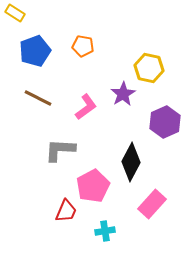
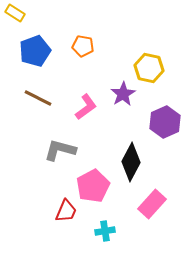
gray L-shape: rotated 12 degrees clockwise
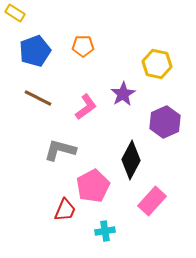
orange pentagon: rotated 10 degrees counterclockwise
yellow hexagon: moved 8 px right, 4 px up
black diamond: moved 2 px up
pink rectangle: moved 3 px up
red trapezoid: moved 1 px left, 1 px up
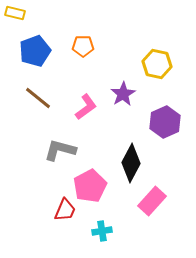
yellow rectangle: rotated 18 degrees counterclockwise
brown line: rotated 12 degrees clockwise
black diamond: moved 3 px down
pink pentagon: moved 3 px left
cyan cross: moved 3 px left
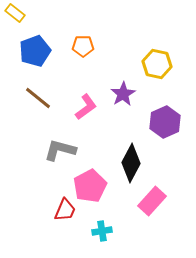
yellow rectangle: rotated 24 degrees clockwise
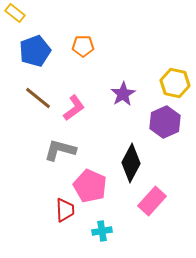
yellow hexagon: moved 18 px right, 19 px down
pink L-shape: moved 12 px left, 1 px down
pink pentagon: rotated 20 degrees counterclockwise
red trapezoid: rotated 25 degrees counterclockwise
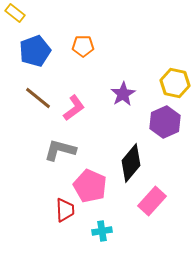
black diamond: rotated 12 degrees clockwise
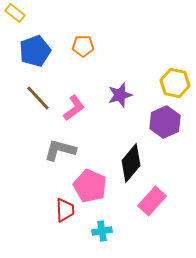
purple star: moved 3 px left, 1 px down; rotated 15 degrees clockwise
brown line: rotated 8 degrees clockwise
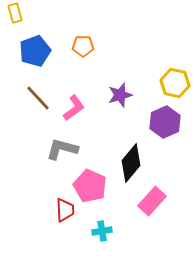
yellow rectangle: rotated 36 degrees clockwise
gray L-shape: moved 2 px right, 1 px up
